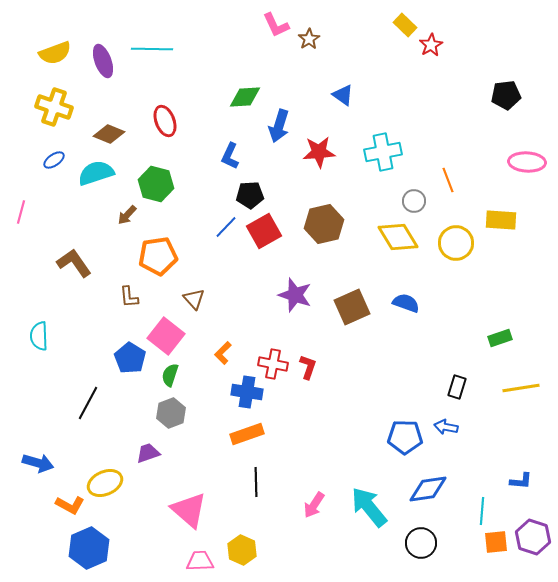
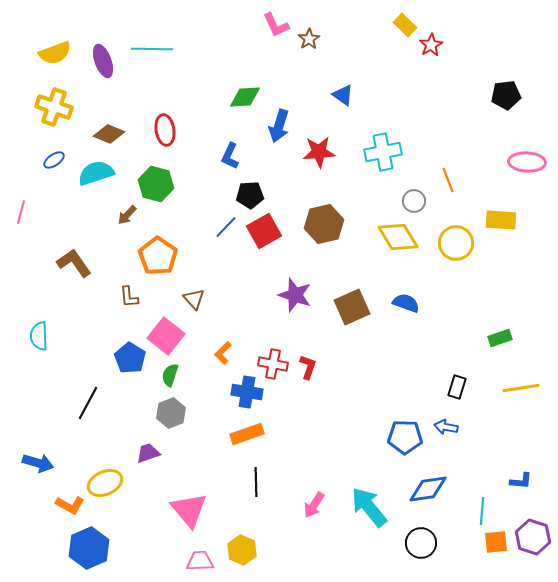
red ellipse at (165, 121): moved 9 px down; rotated 12 degrees clockwise
orange pentagon at (158, 256): rotated 30 degrees counterclockwise
pink triangle at (189, 510): rotated 9 degrees clockwise
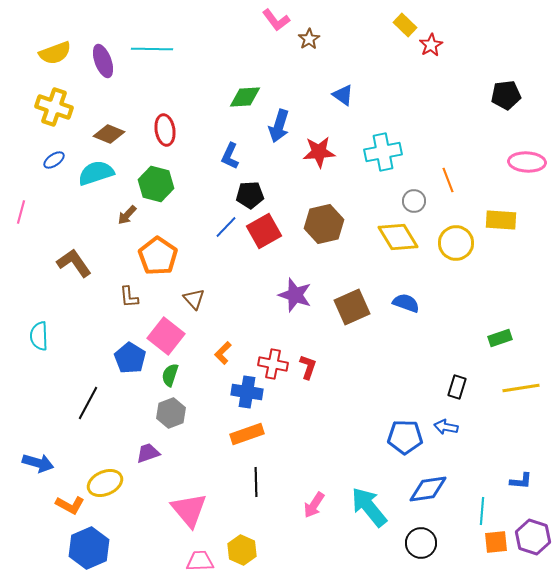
pink L-shape at (276, 25): moved 5 px up; rotated 12 degrees counterclockwise
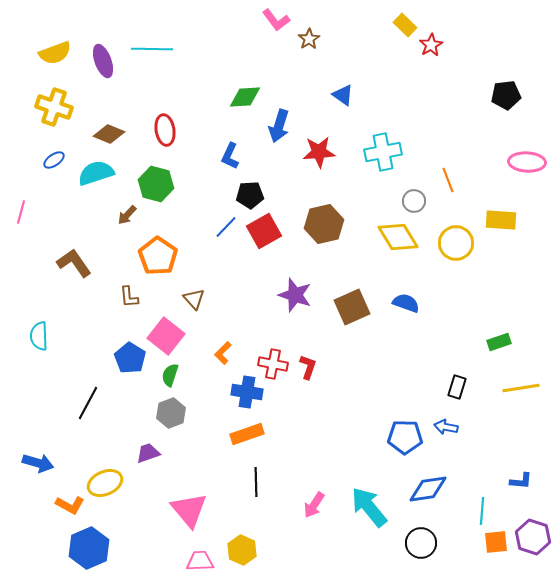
green rectangle at (500, 338): moved 1 px left, 4 px down
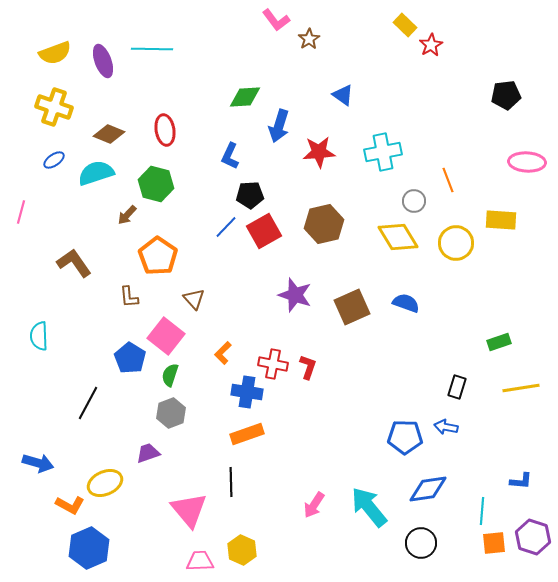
black line at (256, 482): moved 25 px left
orange square at (496, 542): moved 2 px left, 1 px down
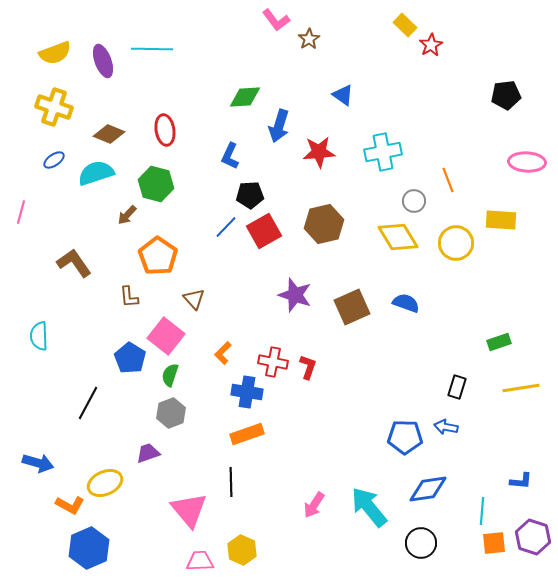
red cross at (273, 364): moved 2 px up
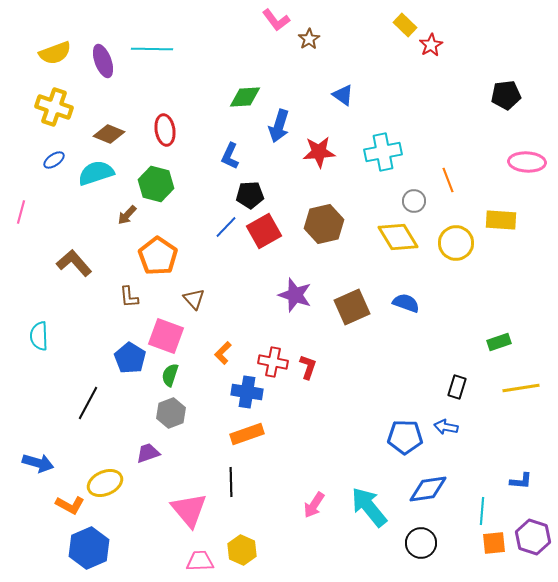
brown L-shape at (74, 263): rotated 6 degrees counterclockwise
pink square at (166, 336): rotated 18 degrees counterclockwise
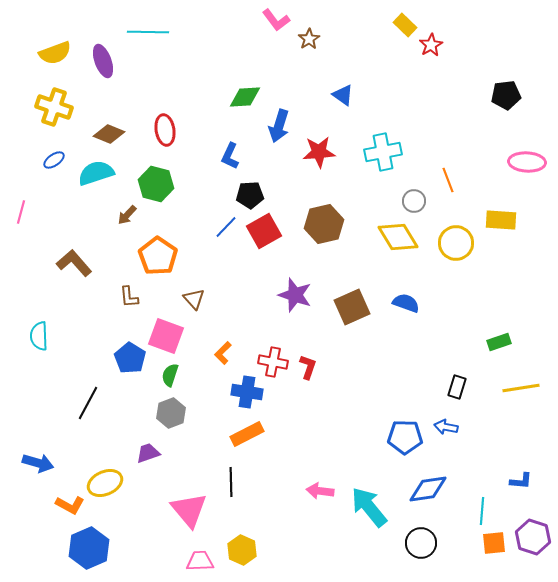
cyan line at (152, 49): moved 4 px left, 17 px up
orange rectangle at (247, 434): rotated 8 degrees counterclockwise
pink arrow at (314, 505): moved 6 px right, 14 px up; rotated 64 degrees clockwise
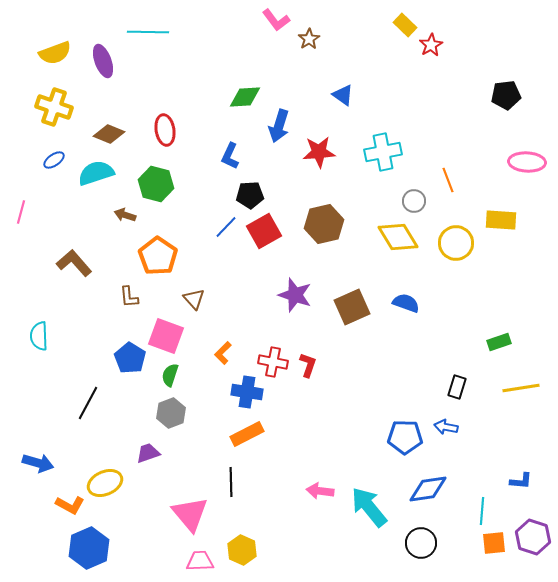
brown arrow at (127, 215): moved 2 px left; rotated 65 degrees clockwise
red L-shape at (308, 367): moved 2 px up
pink triangle at (189, 510): moved 1 px right, 4 px down
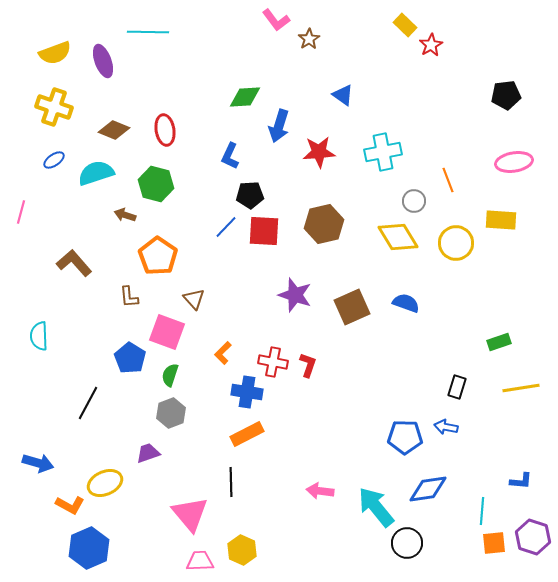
brown diamond at (109, 134): moved 5 px right, 4 px up
pink ellipse at (527, 162): moved 13 px left; rotated 12 degrees counterclockwise
red square at (264, 231): rotated 32 degrees clockwise
pink square at (166, 336): moved 1 px right, 4 px up
cyan arrow at (369, 507): moved 7 px right
black circle at (421, 543): moved 14 px left
